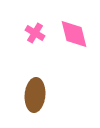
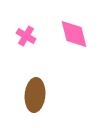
pink cross: moved 9 px left, 3 px down
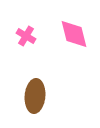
brown ellipse: moved 1 px down
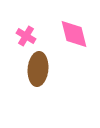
brown ellipse: moved 3 px right, 27 px up
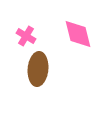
pink diamond: moved 4 px right
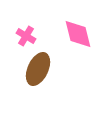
brown ellipse: rotated 20 degrees clockwise
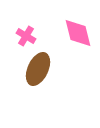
pink diamond: moved 1 px up
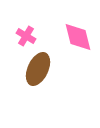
pink diamond: moved 4 px down
